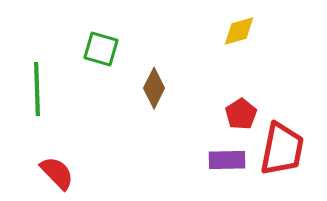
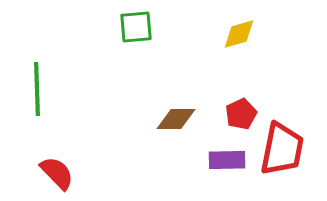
yellow diamond: moved 3 px down
green square: moved 35 px right, 22 px up; rotated 21 degrees counterclockwise
brown diamond: moved 22 px right, 31 px down; rotated 63 degrees clockwise
red pentagon: rotated 8 degrees clockwise
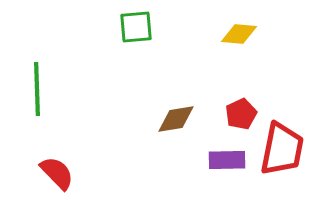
yellow diamond: rotated 21 degrees clockwise
brown diamond: rotated 9 degrees counterclockwise
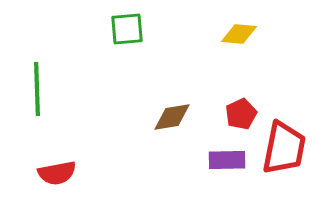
green square: moved 9 px left, 2 px down
brown diamond: moved 4 px left, 2 px up
red trapezoid: moved 2 px right, 1 px up
red semicircle: rotated 123 degrees clockwise
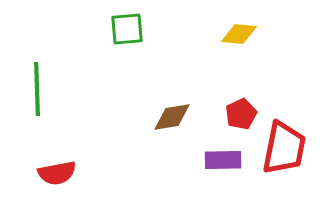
purple rectangle: moved 4 px left
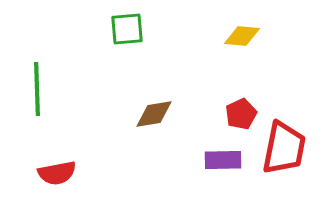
yellow diamond: moved 3 px right, 2 px down
brown diamond: moved 18 px left, 3 px up
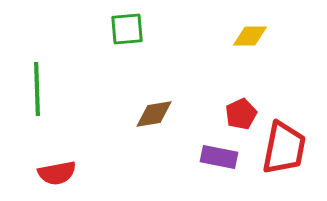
yellow diamond: moved 8 px right; rotated 6 degrees counterclockwise
purple rectangle: moved 4 px left, 3 px up; rotated 12 degrees clockwise
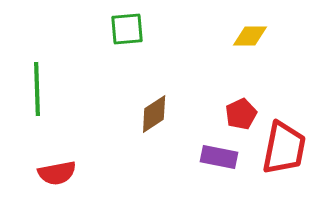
brown diamond: rotated 24 degrees counterclockwise
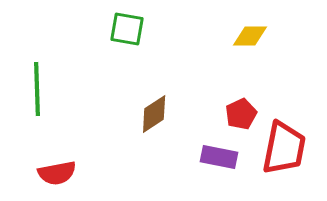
green square: rotated 15 degrees clockwise
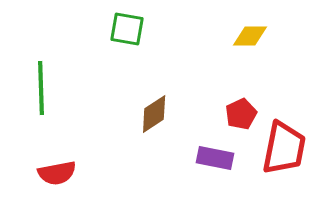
green line: moved 4 px right, 1 px up
purple rectangle: moved 4 px left, 1 px down
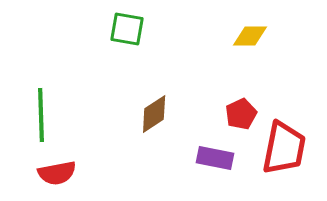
green line: moved 27 px down
